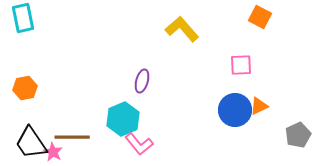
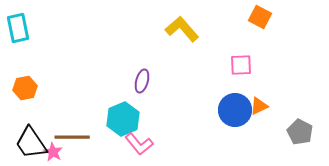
cyan rectangle: moved 5 px left, 10 px down
gray pentagon: moved 2 px right, 3 px up; rotated 20 degrees counterclockwise
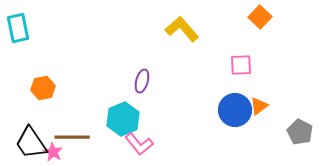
orange square: rotated 15 degrees clockwise
orange hexagon: moved 18 px right
orange triangle: rotated 12 degrees counterclockwise
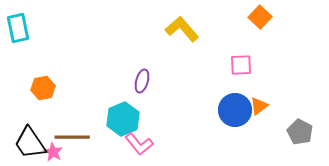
black trapezoid: moved 1 px left
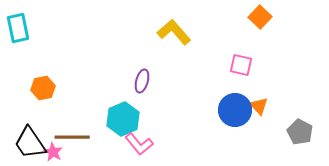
yellow L-shape: moved 8 px left, 3 px down
pink square: rotated 15 degrees clockwise
orange triangle: rotated 36 degrees counterclockwise
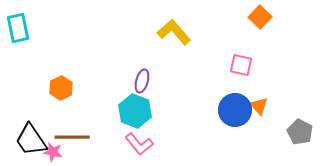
orange hexagon: moved 18 px right; rotated 15 degrees counterclockwise
cyan hexagon: moved 12 px right, 8 px up; rotated 16 degrees counterclockwise
black trapezoid: moved 1 px right, 3 px up
pink star: rotated 18 degrees counterclockwise
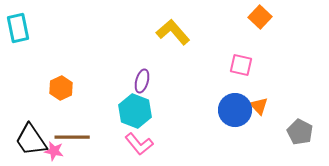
yellow L-shape: moved 1 px left
pink star: moved 1 px right, 1 px up
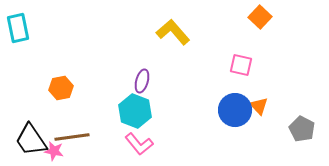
orange hexagon: rotated 15 degrees clockwise
gray pentagon: moved 2 px right, 3 px up
brown line: rotated 8 degrees counterclockwise
